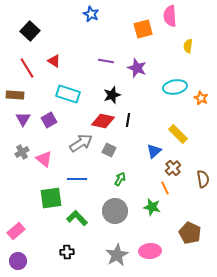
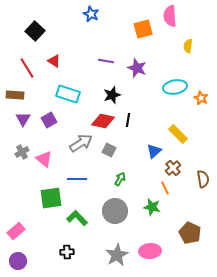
black square: moved 5 px right
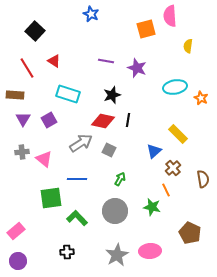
orange square: moved 3 px right
gray cross: rotated 24 degrees clockwise
orange line: moved 1 px right, 2 px down
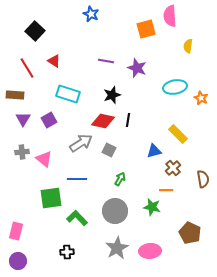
blue triangle: rotated 28 degrees clockwise
orange line: rotated 64 degrees counterclockwise
pink rectangle: rotated 36 degrees counterclockwise
gray star: moved 7 px up
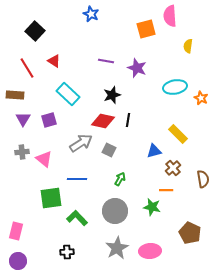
cyan rectangle: rotated 25 degrees clockwise
purple square: rotated 14 degrees clockwise
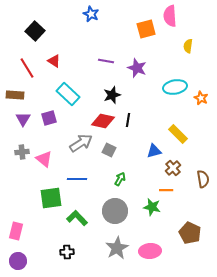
purple square: moved 2 px up
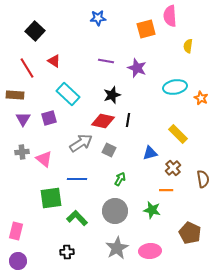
blue star: moved 7 px right, 4 px down; rotated 28 degrees counterclockwise
blue triangle: moved 4 px left, 2 px down
green star: moved 3 px down
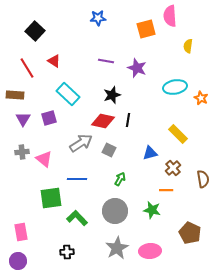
pink rectangle: moved 5 px right, 1 px down; rotated 24 degrees counterclockwise
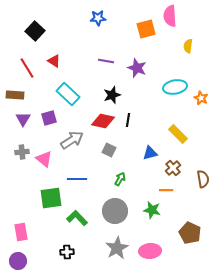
gray arrow: moved 9 px left, 3 px up
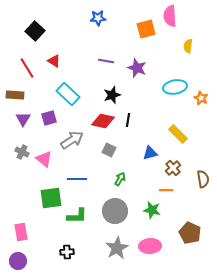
gray cross: rotated 32 degrees clockwise
green L-shape: moved 2 px up; rotated 135 degrees clockwise
pink ellipse: moved 5 px up
